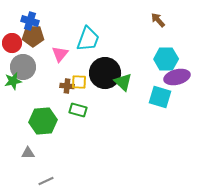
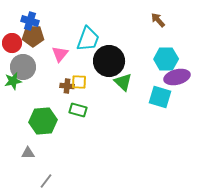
black circle: moved 4 px right, 12 px up
gray line: rotated 28 degrees counterclockwise
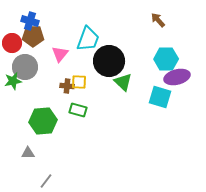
gray circle: moved 2 px right
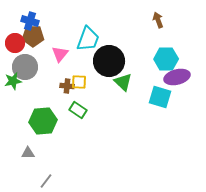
brown arrow: rotated 21 degrees clockwise
red circle: moved 3 px right
green rectangle: rotated 18 degrees clockwise
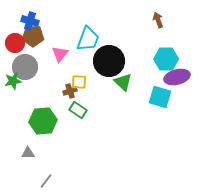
brown cross: moved 3 px right, 5 px down; rotated 24 degrees counterclockwise
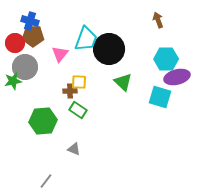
cyan trapezoid: moved 2 px left
black circle: moved 12 px up
brown cross: rotated 16 degrees clockwise
gray triangle: moved 46 px right, 4 px up; rotated 24 degrees clockwise
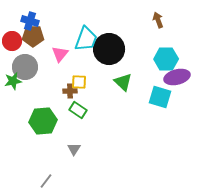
red circle: moved 3 px left, 2 px up
gray triangle: rotated 40 degrees clockwise
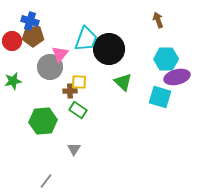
gray circle: moved 25 px right
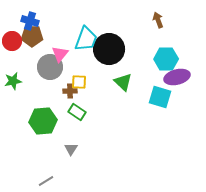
brown pentagon: moved 1 px left
green rectangle: moved 1 px left, 2 px down
gray triangle: moved 3 px left
gray line: rotated 21 degrees clockwise
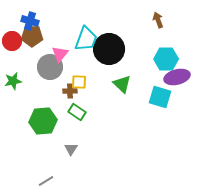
green triangle: moved 1 px left, 2 px down
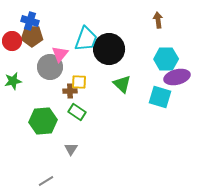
brown arrow: rotated 14 degrees clockwise
